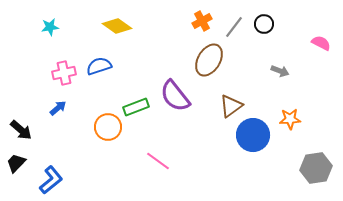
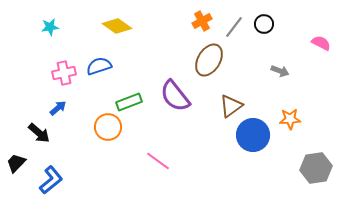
green rectangle: moved 7 px left, 5 px up
black arrow: moved 18 px right, 3 px down
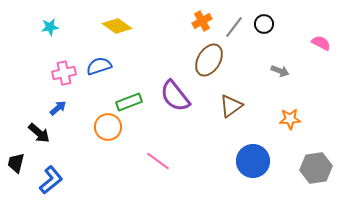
blue circle: moved 26 px down
black trapezoid: rotated 30 degrees counterclockwise
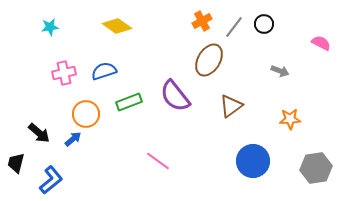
blue semicircle: moved 5 px right, 5 px down
blue arrow: moved 15 px right, 31 px down
orange circle: moved 22 px left, 13 px up
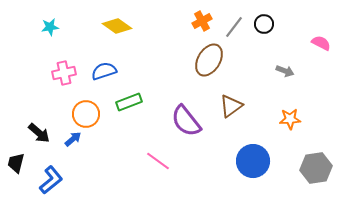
gray arrow: moved 5 px right
purple semicircle: moved 11 px right, 25 px down
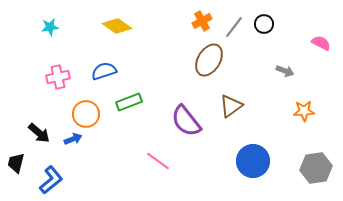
pink cross: moved 6 px left, 4 px down
orange star: moved 14 px right, 8 px up
blue arrow: rotated 18 degrees clockwise
